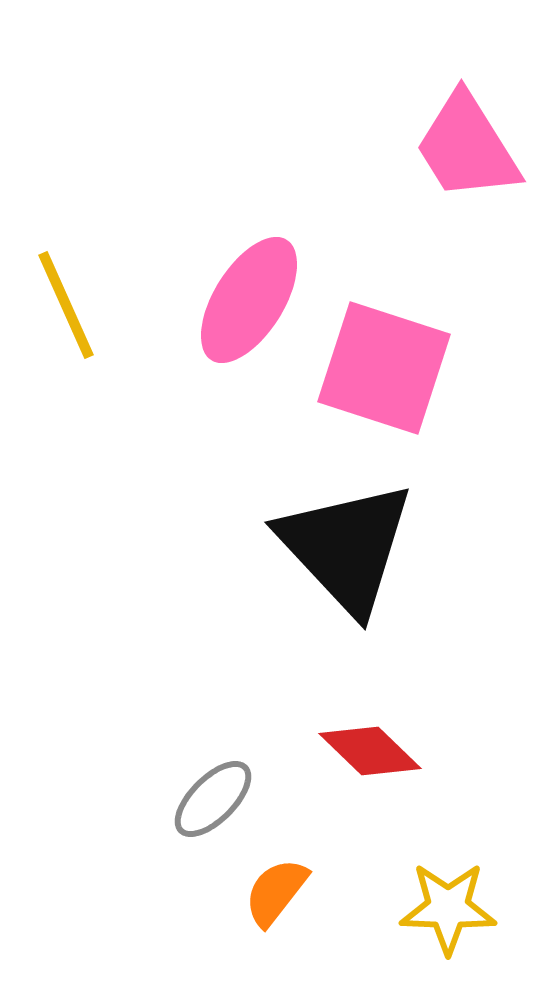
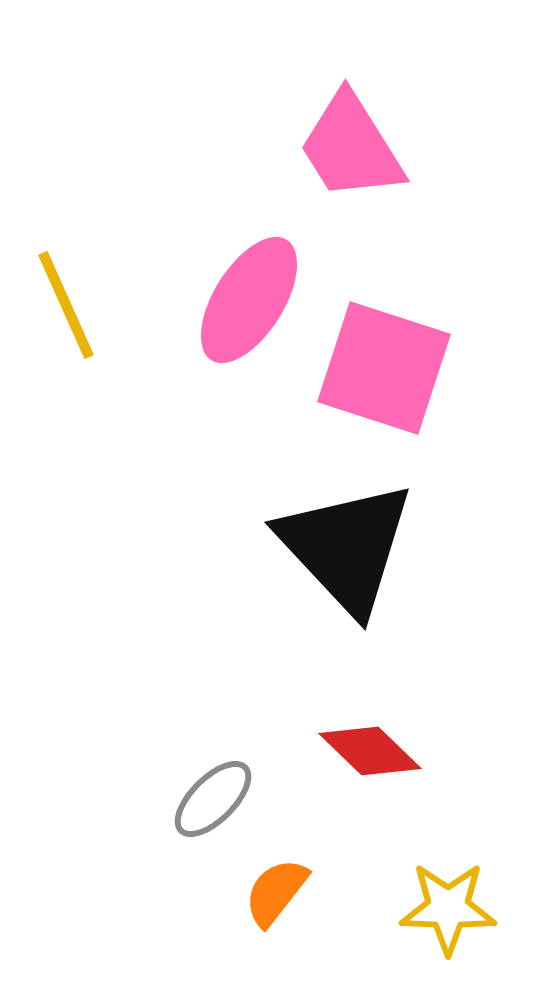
pink trapezoid: moved 116 px left
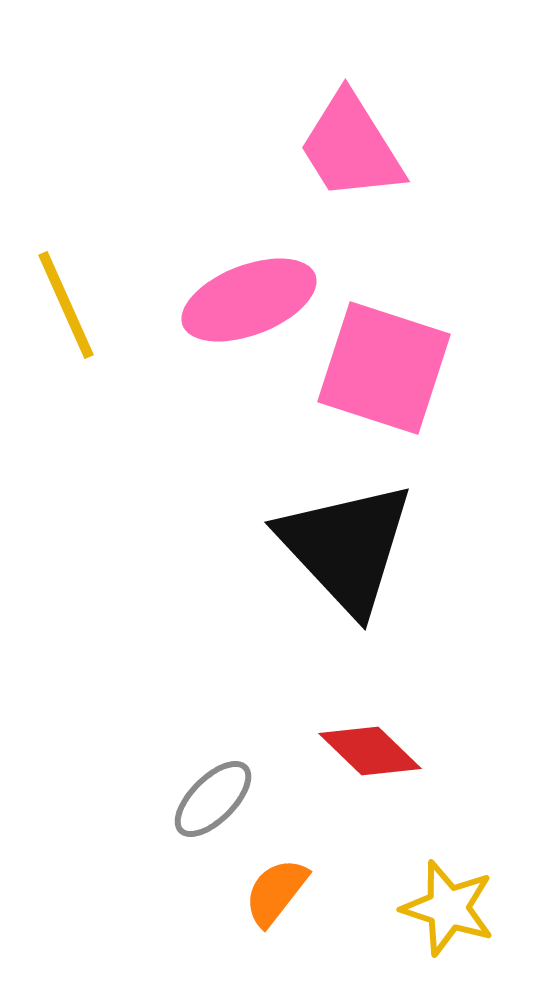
pink ellipse: rotated 37 degrees clockwise
yellow star: rotated 16 degrees clockwise
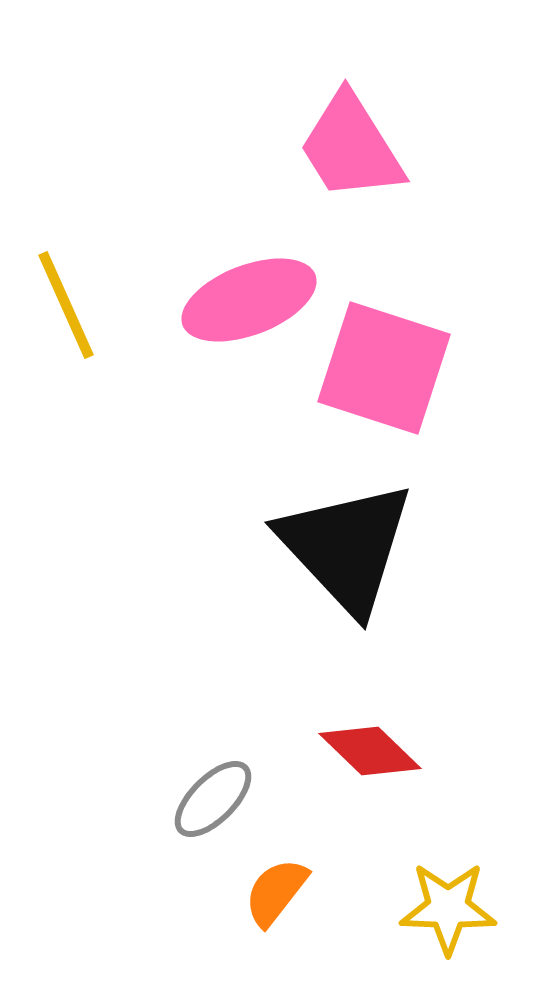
yellow star: rotated 16 degrees counterclockwise
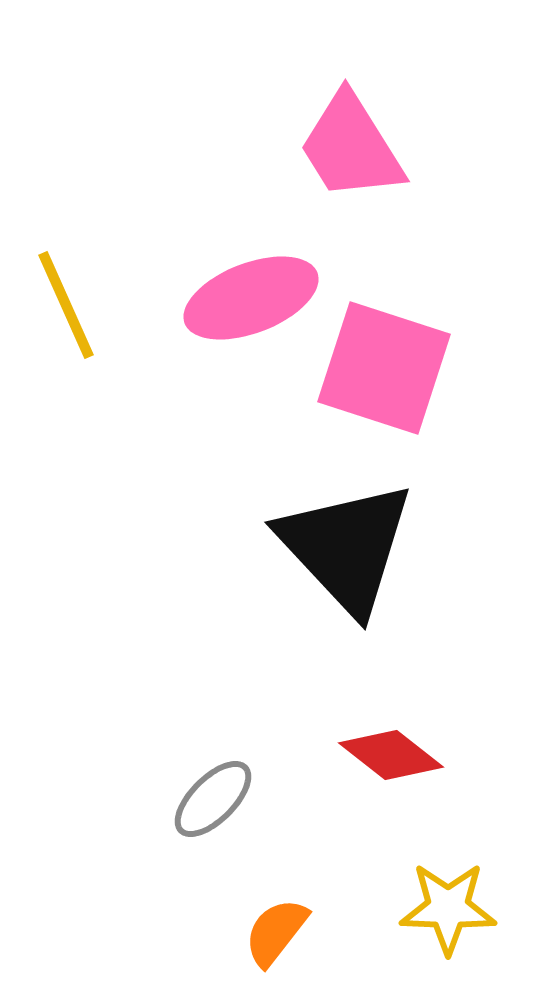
pink ellipse: moved 2 px right, 2 px up
red diamond: moved 21 px right, 4 px down; rotated 6 degrees counterclockwise
orange semicircle: moved 40 px down
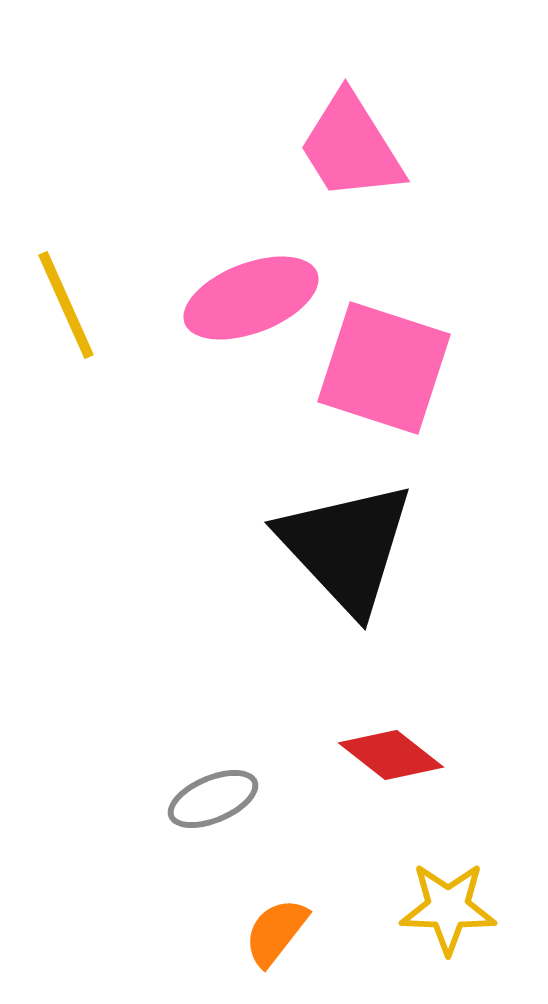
gray ellipse: rotated 22 degrees clockwise
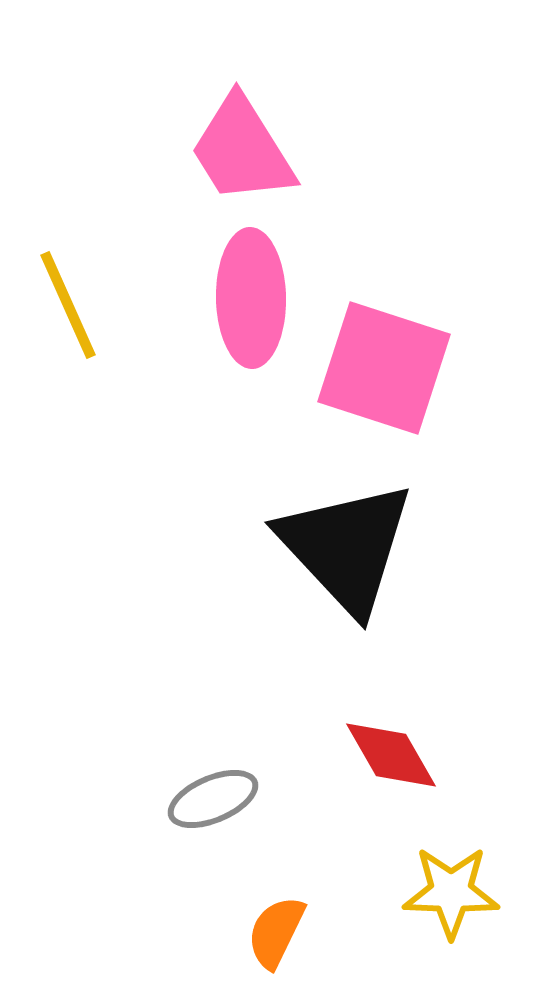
pink trapezoid: moved 109 px left, 3 px down
pink ellipse: rotated 70 degrees counterclockwise
yellow line: moved 2 px right
red diamond: rotated 22 degrees clockwise
yellow star: moved 3 px right, 16 px up
orange semicircle: rotated 12 degrees counterclockwise
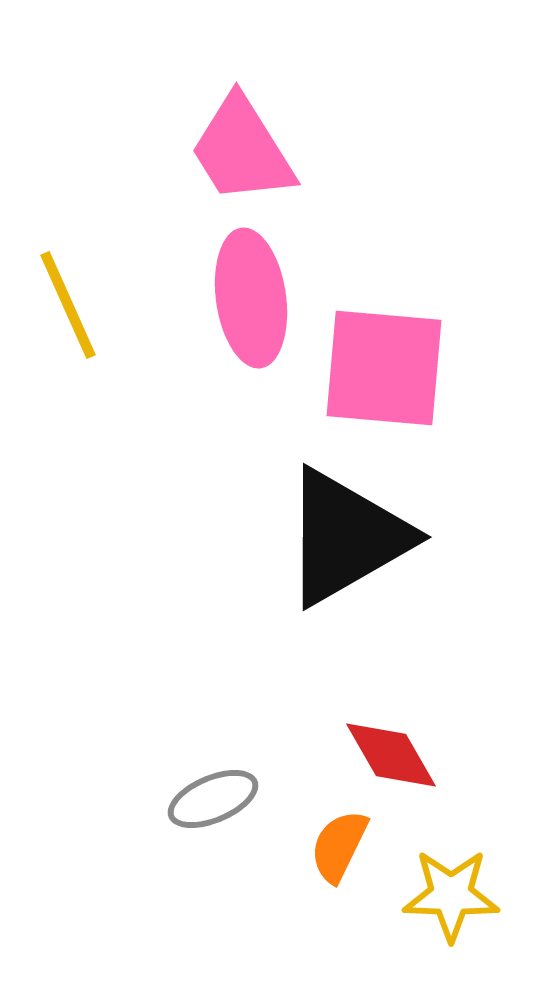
pink ellipse: rotated 7 degrees counterclockwise
pink square: rotated 13 degrees counterclockwise
black triangle: moved 10 px up; rotated 43 degrees clockwise
yellow star: moved 3 px down
orange semicircle: moved 63 px right, 86 px up
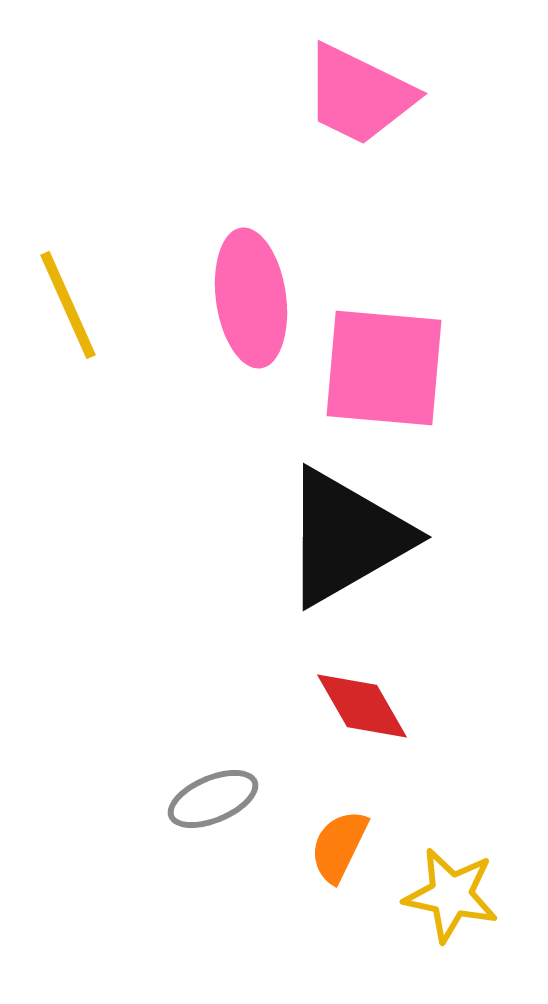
pink trapezoid: moved 117 px right, 55 px up; rotated 32 degrees counterclockwise
red diamond: moved 29 px left, 49 px up
yellow star: rotated 10 degrees clockwise
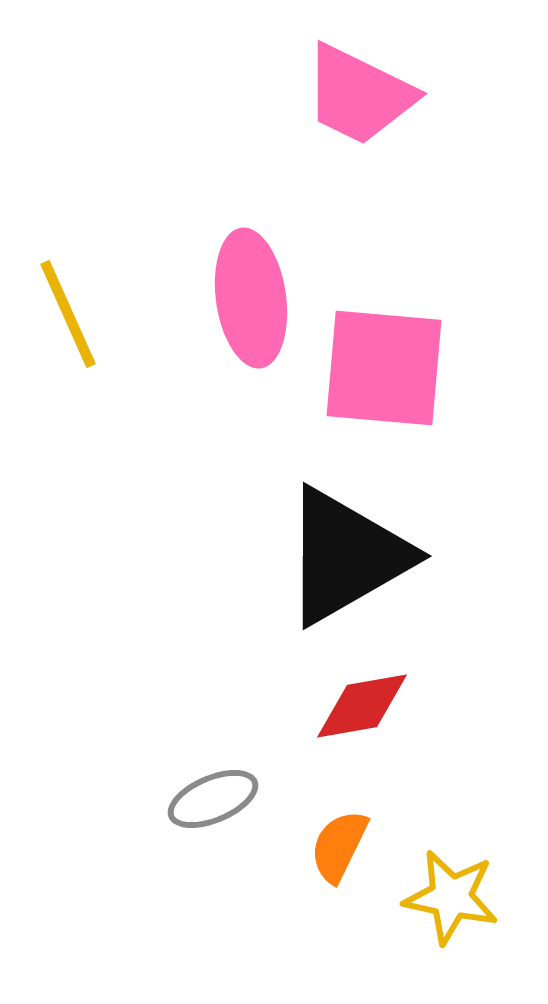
yellow line: moved 9 px down
black triangle: moved 19 px down
red diamond: rotated 70 degrees counterclockwise
yellow star: moved 2 px down
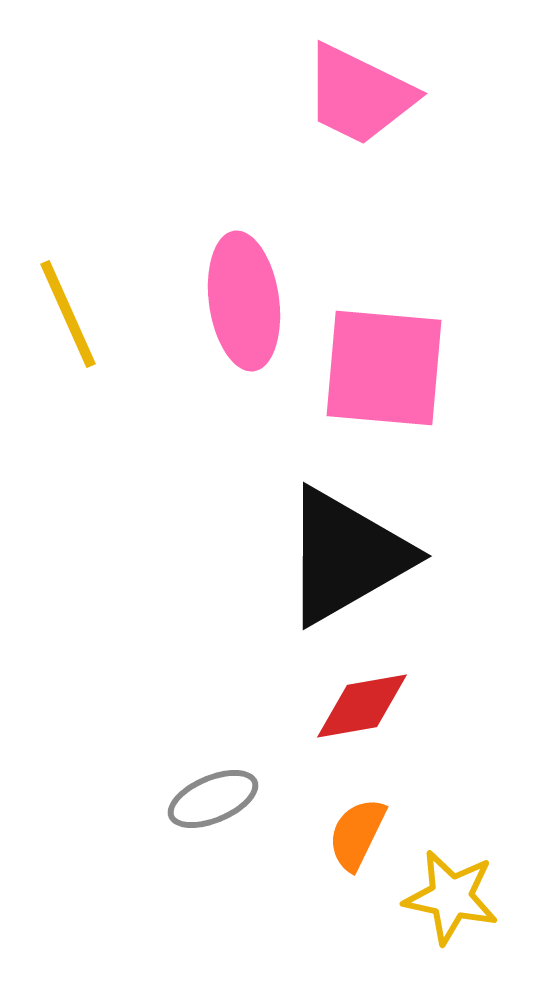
pink ellipse: moved 7 px left, 3 px down
orange semicircle: moved 18 px right, 12 px up
